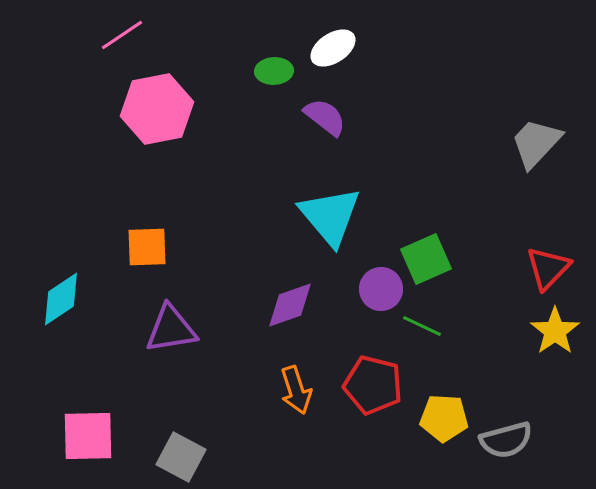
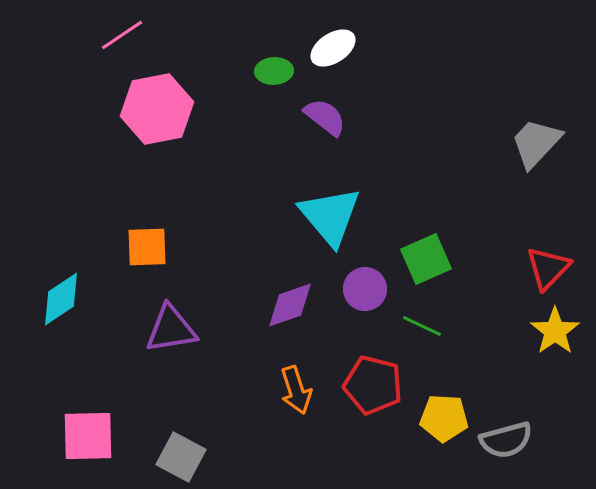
purple circle: moved 16 px left
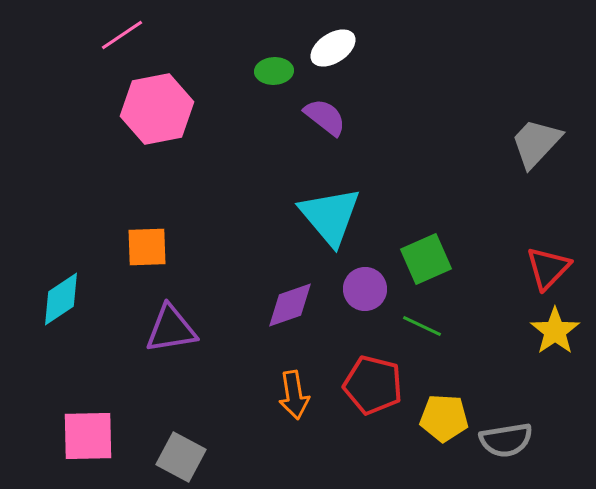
orange arrow: moved 2 px left, 5 px down; rotated 9 degrees clockwise
gray semicircle: rotated 6 degrees clockwise
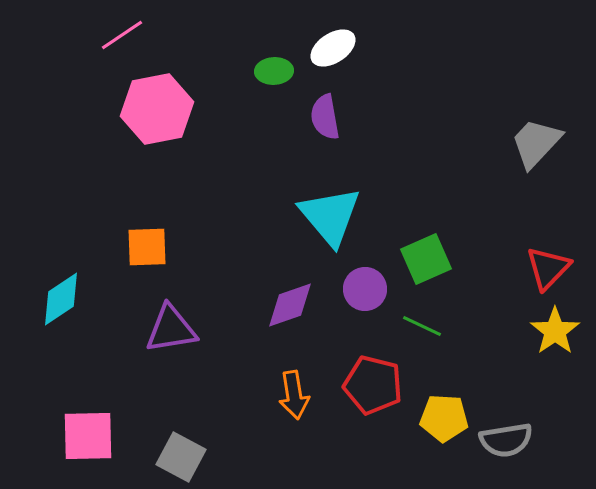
purple semicircle: rotated 138 degrees counterclockwise
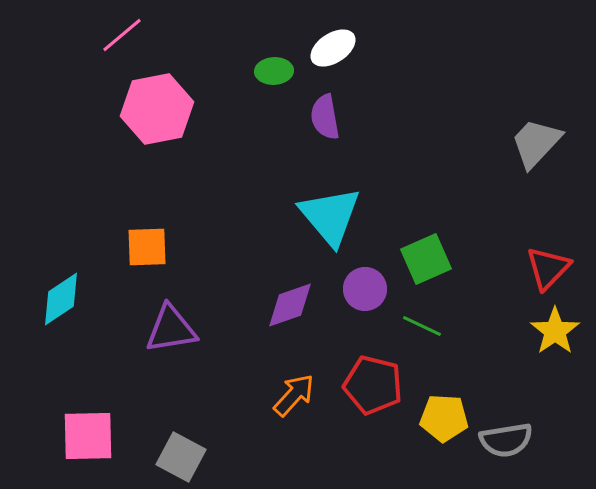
pink line: rotated 6 degrees counterclockwise
orange arrow: rotated 129 degrees counterclockwise
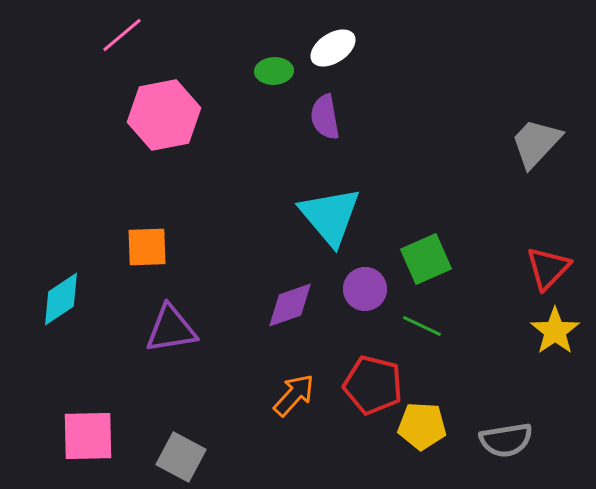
pink hexagon: moved 7 px right, 6 px down
yellow pentagon: moved 22 px left, 8 px down
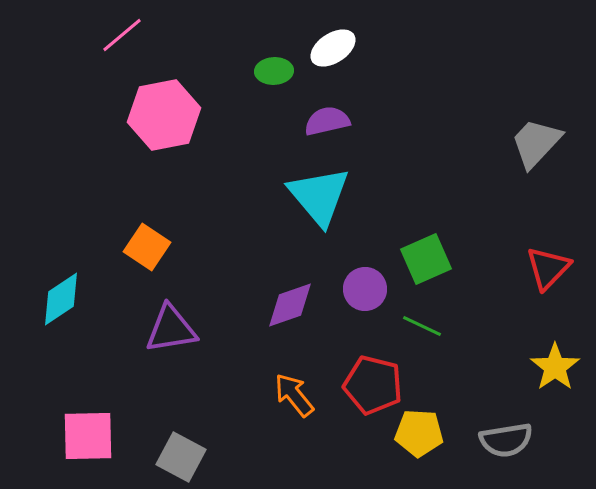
purple semicircle: moved 2 px right, 4 px down; rotated 87 degrees clockwise
cyan triangle: moved 11 px left, 20 px up
orange square: rotated 36 degrees clockwise
yellow star: moved 36 px down
orange arrow: rotated 81 degrees counterclockwise
yellow pentagon: moved 3 px left, 7 px down
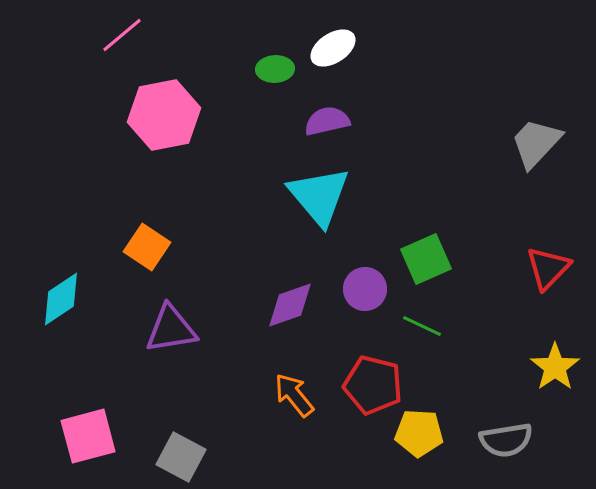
green ellipse: moved 1 px right, 2 px up
pink square: rotated 14 degrees counterclockwise
